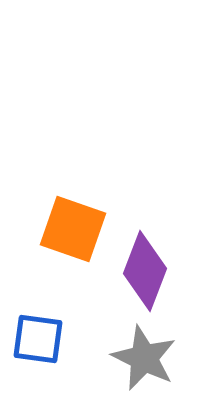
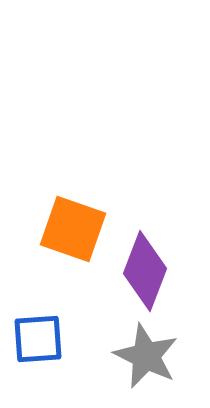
blue square: rotated 12 degrees counterclockwise
gray star: moved 2 px right, 2 px up
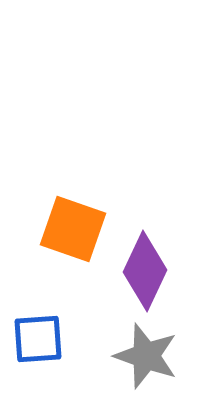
purple diamond: rotated 4 degrees clockwise
gray star: rotated 6 degrees counterclockwise
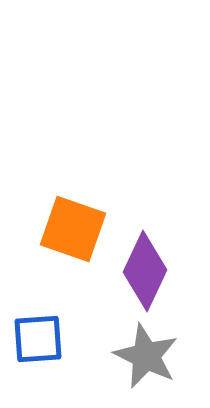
gray star: rotated 6 degrees clockwise
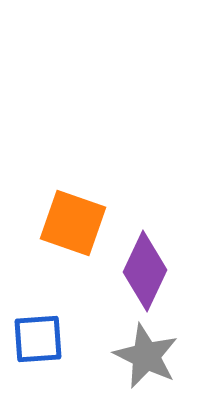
orange square: moved 6 px up
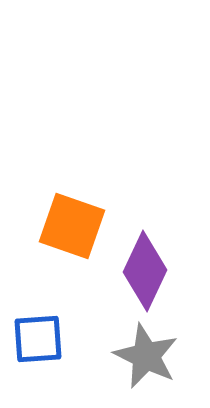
orange square: moved 1 px left, 3 px down
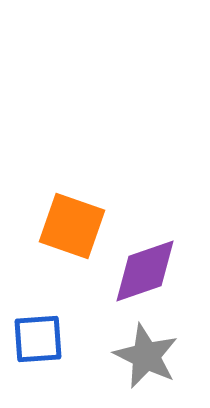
purple diamond: rotated 46 degrees clockwise
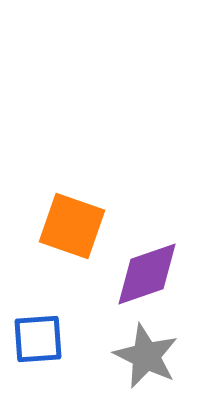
purple diamond: moved 2 px right, 3 px down
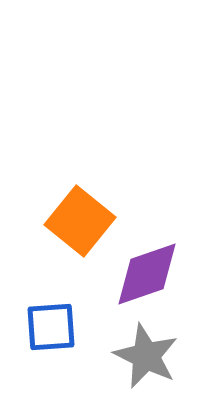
orange square: moved 8 px right, 5 px up; rotated 20 degrees clockwise
blue square: moved 13 px right, 12 px up
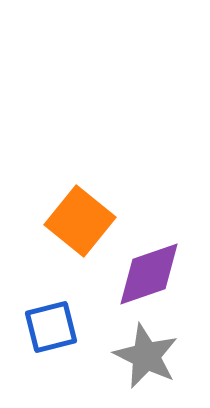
purple diamond: moved 2 px right
blue square: rotated 10 degrees counterclockwise
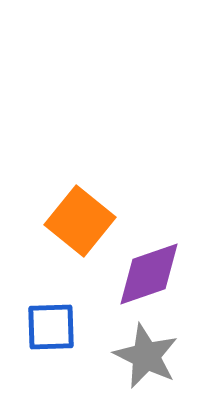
blue square: rotated 12 degrees clockwise
